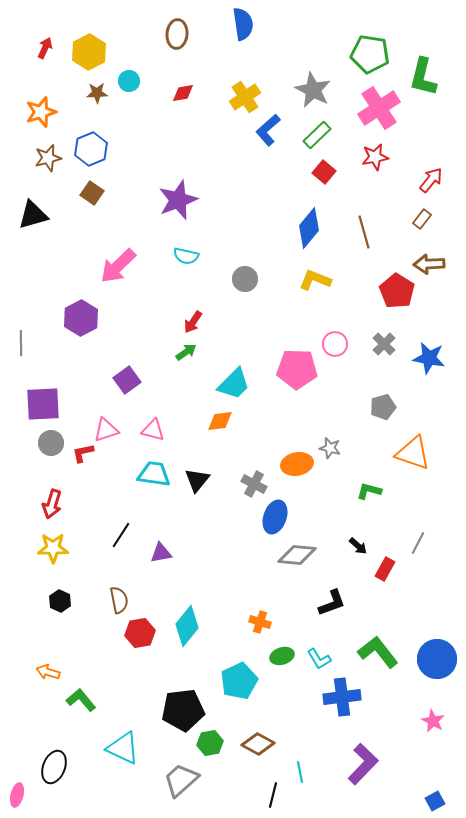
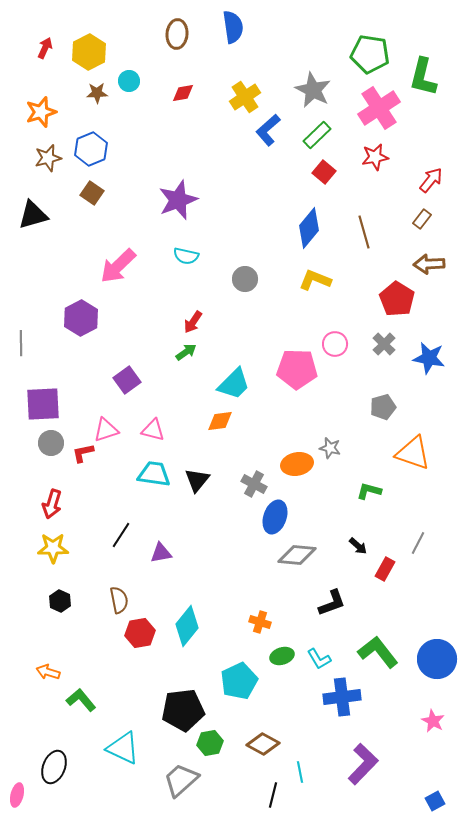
blue semicircle at (243, 24): moved 10 px left, 3 px down
red pentagon at (397, 291): moved 8 px down
brown diamond at (258, 744): moved 5 px right
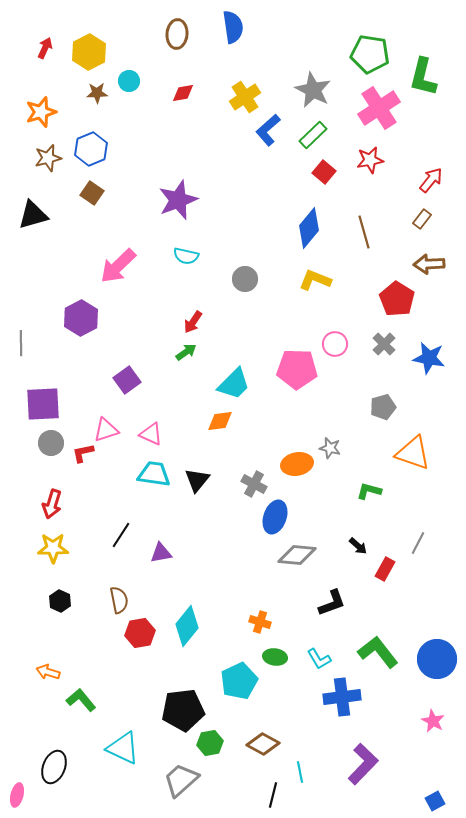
green rectangle at (317, 135): moved 4 px left
red star at (375, 157): moved 5 px left, 3 px down
pink triangle at (153, 430): moved 2 px left, 4 px down; rotated 10 degrees clockwise
green ellipse at (282, 656): moved 7 px left, 1 px down; rotated 25 degrees clockwise
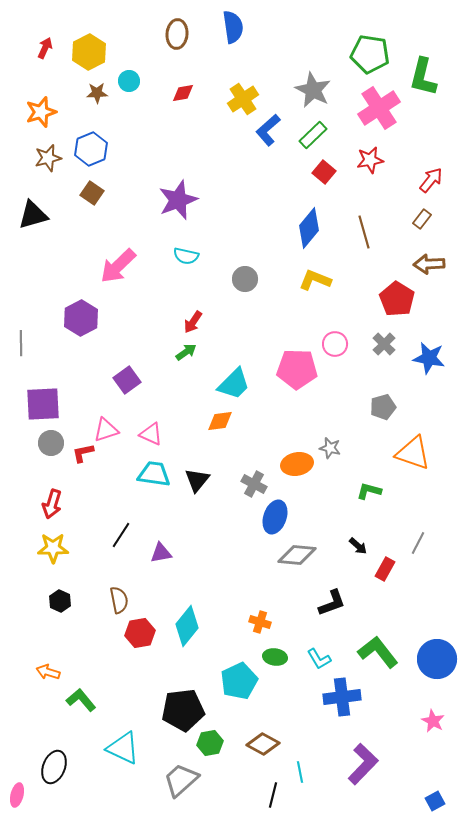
yellow cross at (245, 97): moved 2 px left, 2 px down
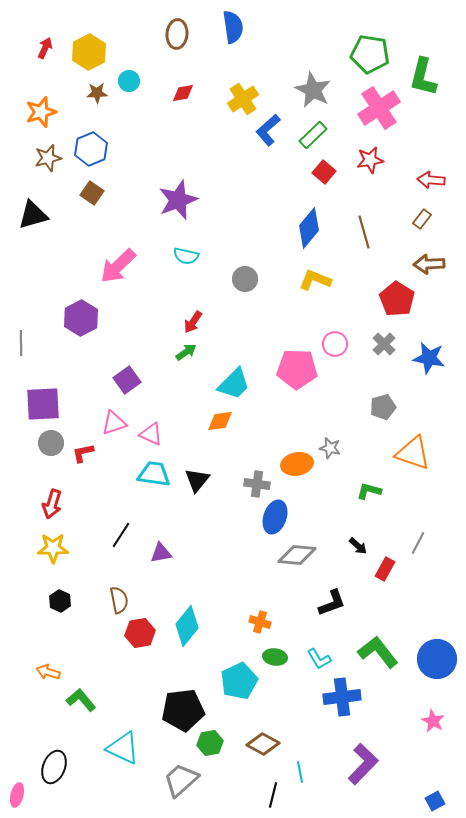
red arrow at (431, 180): rotated 124 degrees counterclockwise
pink triangle at (106, 430): moved 8 px right, 7 px up
gray cross at (254, 484): moved 3 px right; rotated 20 degrees counterclockwise
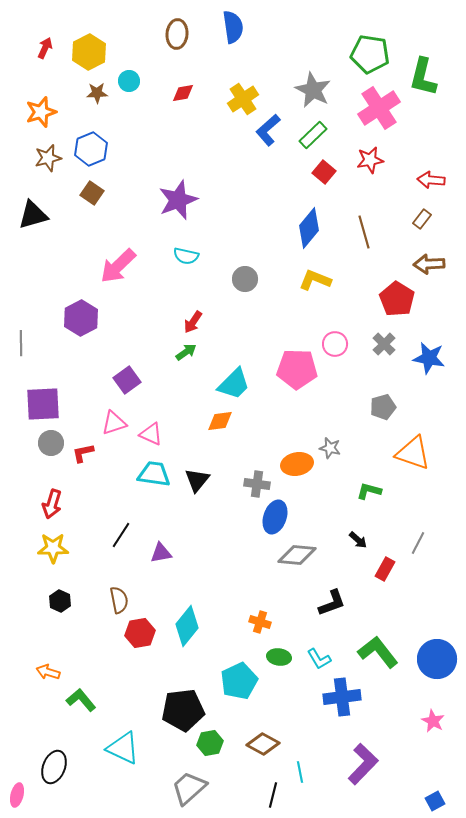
black arrow at (358, 546): moved 6 px up
green ellipse at (275, 657): moved 4 px right
gray trapezoid at (181, 780): moved 8 px right, 8 px down
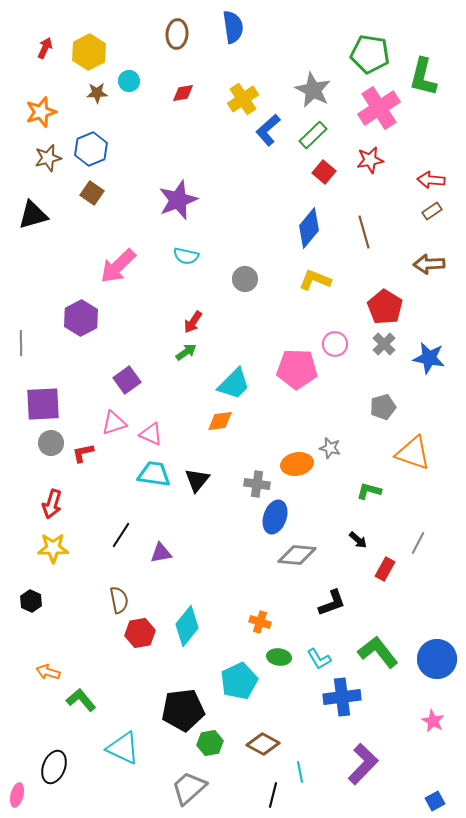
brown rectangle at (422, 219): moved 10 px right, 8 px up; rotated 18 degrees clockwise
red pentagon at (397, 299): moved 12 px left, 8 px down
black hexagon at (60, 601): moved 29 px left
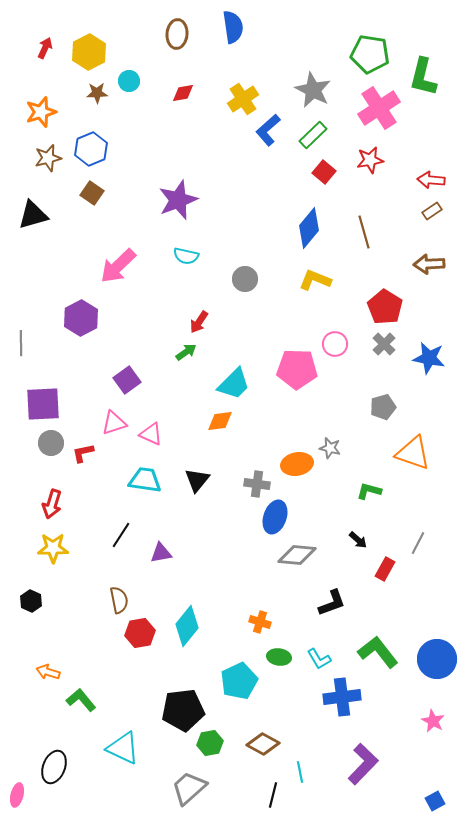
red arrow at (193, 322): moved 6 px right
cyan trapezoid at (154, 474): moved 9 px left, 6 px down
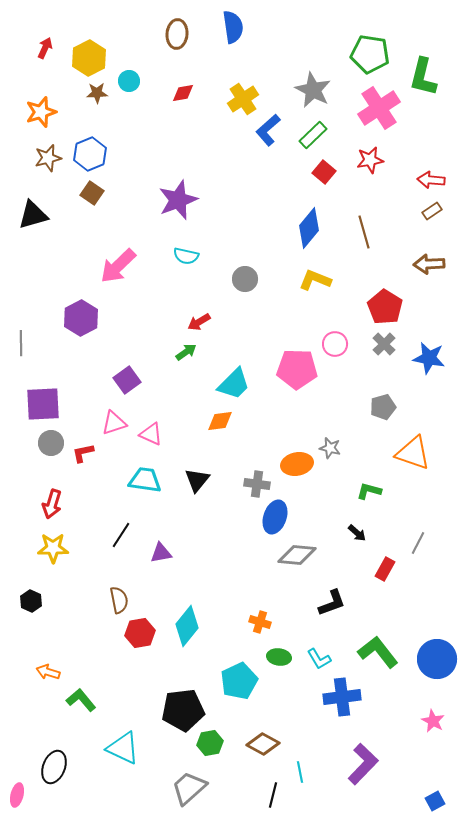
yellow hexagon at (89, 52): moved 6 px down
blue hexagon at (91, 149): moved 1 px left, 5 px down
red arrow at (199, 322): rotated 25 degrees clockwise
black arrow at (358, 540): moved 1 px left, 7 px up
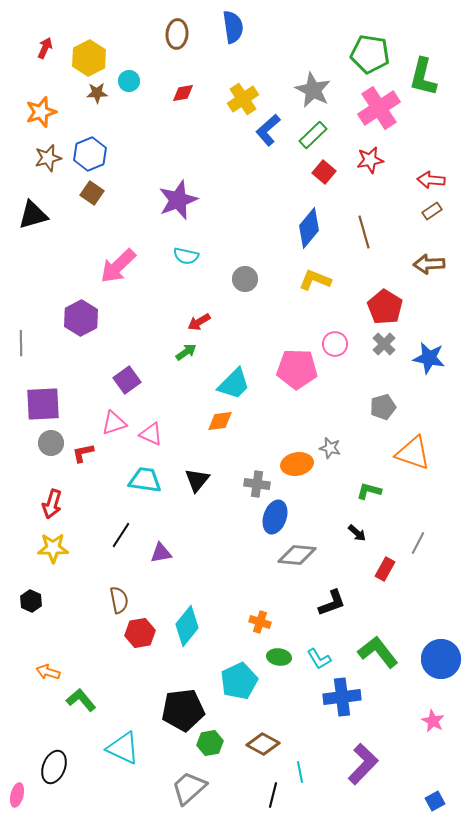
blue circle at (437, 659): moved 4 px right
